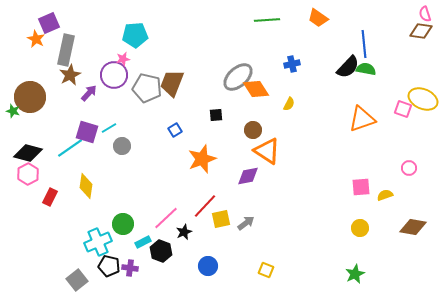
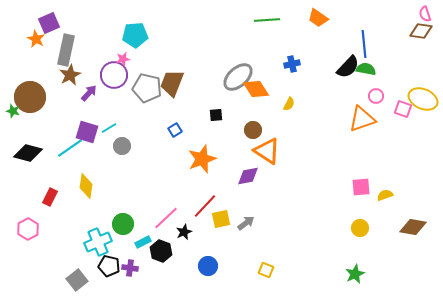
pink circle at (409, 168): moved 33 px left, 72 px up
pink hexagon at (28, 174): moved 55 px down
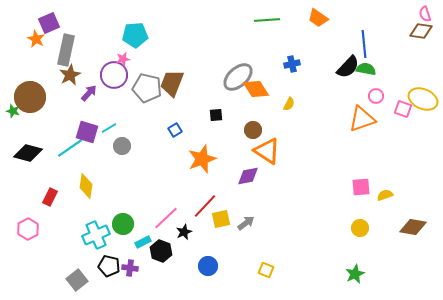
cyan cross at (98, 242): moved 2 px left, 7 px up
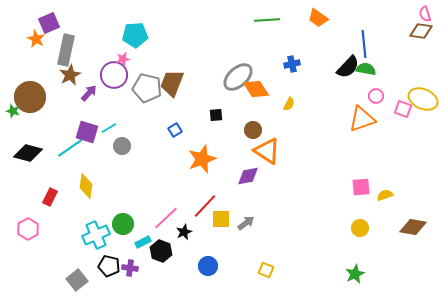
yellow square at (221, 219): rotated 12 degrees clockwise
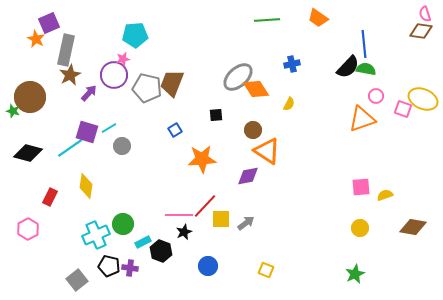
orange star at (202, 159): rotated 16 degrees clockwise
pink line at (166, 218): moved 13 px right, 3 px up; rotated 44 degrees clockwise
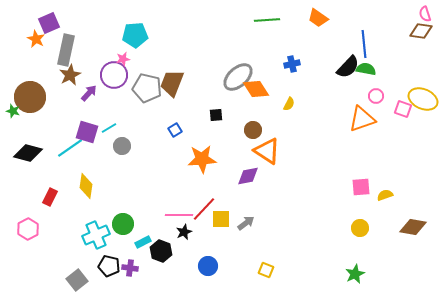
red line at (205, 206): moved 1 px left, 3 px down
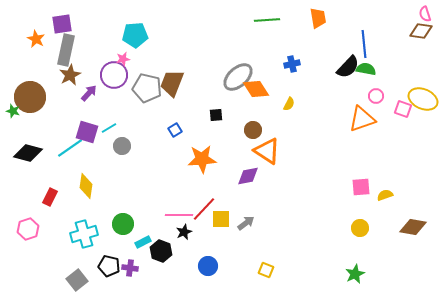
orange trapezoid at (318, 18): rotated 135 degrees counterclockwise
purple square at (49, 23): moved 13 px right, 1 px down; rotated 15 degrees clockwise
pink hexagon at (28, 229): rotated 10 degrees clockwise
cyan cross at (96, 235): moved 12 px left, 1 px up; rotated 8 degrees clockwise
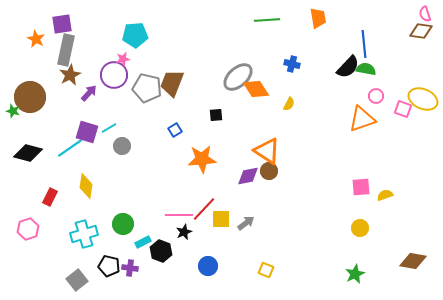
blue cross at (292, 64): rotated 28 degrees clockwise
brown circle at (253, 130): moved 16 px right, 41 px down
brown diamond at (413, 227): moved 34 px down
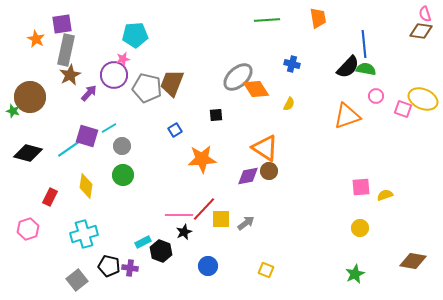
orange triangle at (362, 119): moved 15 px left, 3 px up
purple square at (87, 132): moved 4 px down
orange triangle at (267, 151): moved 2 px left, 3 px up
green circle at (123, 224): moved 49 px up
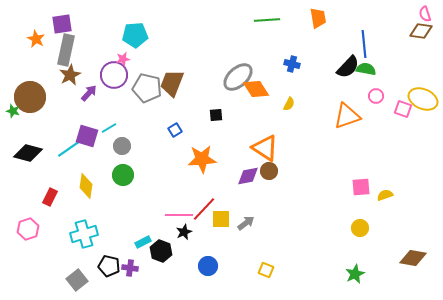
brown diamond at (413, 261): moved 3 px up
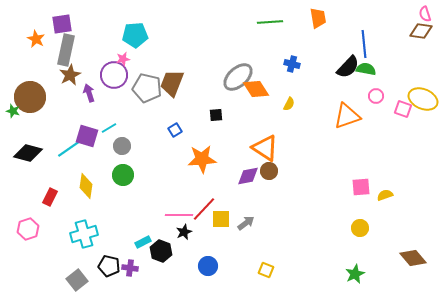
green line at (267, 20): moved 3 px right, 2 px down
purple arrow at (89, 93): rotated 60 degrees counterclockwise
brown diamond at (413, 258): rotated 40 degrees clockwise
